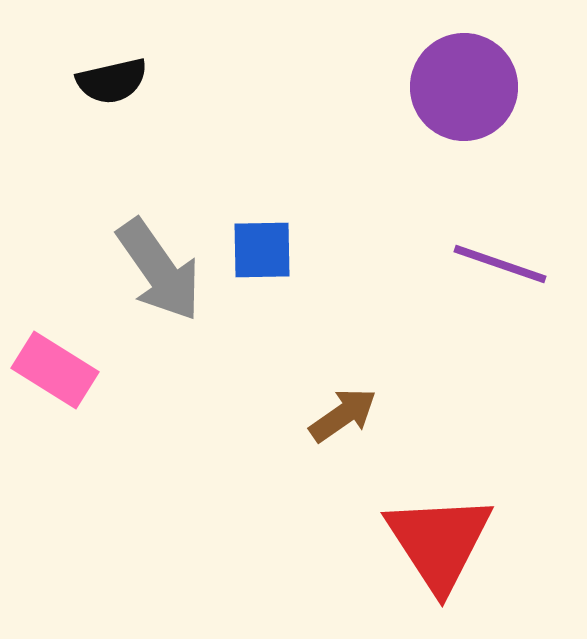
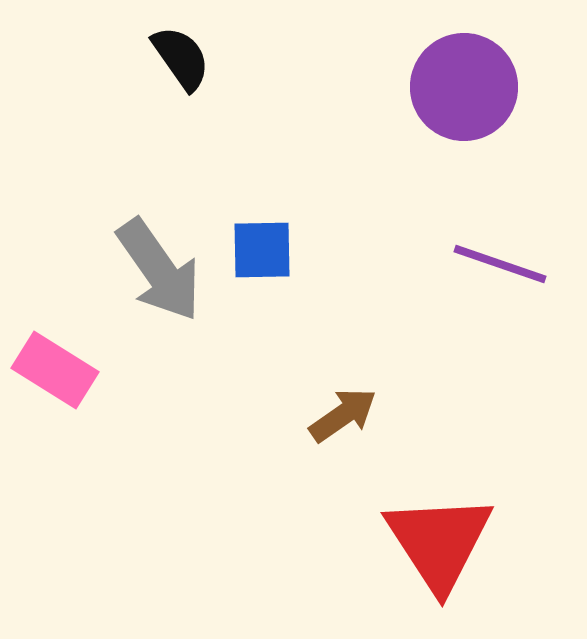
black semicircle: moved 69 px right, 23 px up; rotated 112 degrees counterclockwise
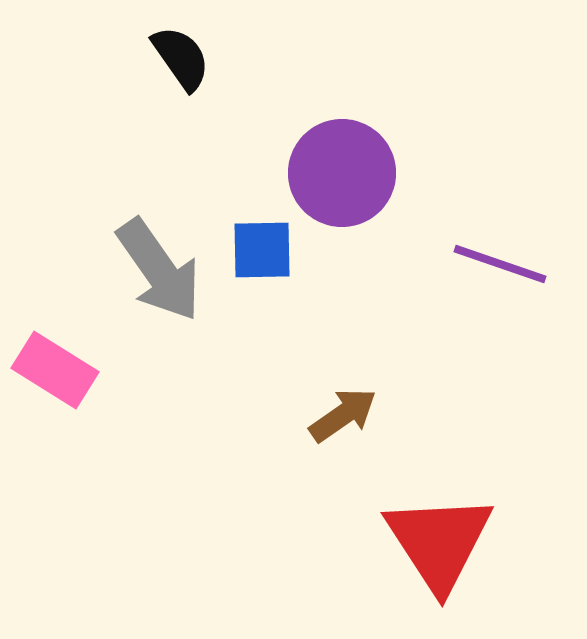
purple circle: moved 122 px left, 86 px down
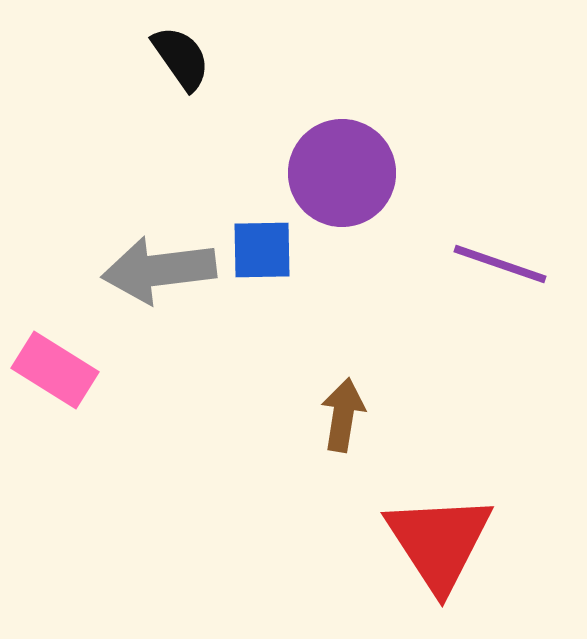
gray arrow: rotated 118 degrees clockwise
brown arrow: rotated 46 degrees counterclockwise
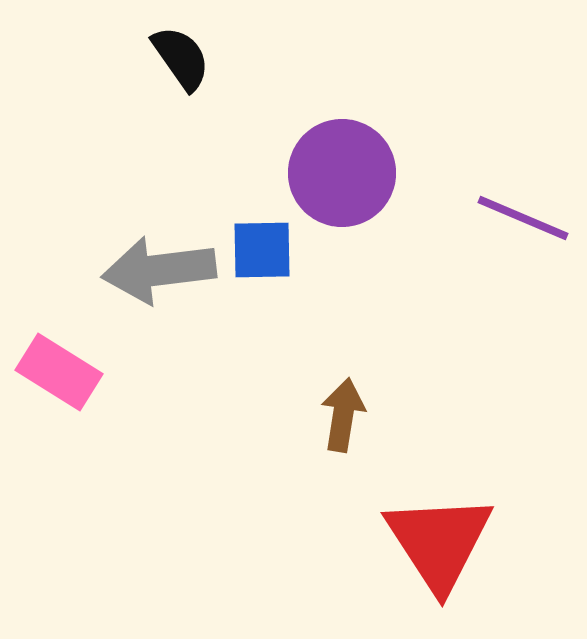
purple line: moved 23 px right, 46 px up; rotated 4 degrees clockwise
pink rectangle: moved 4 px right, 2 px down
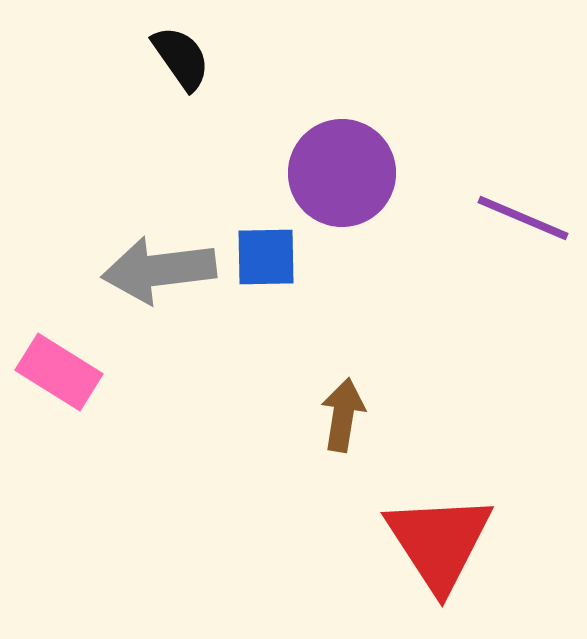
blue square: moved 4 px right, 7 px down
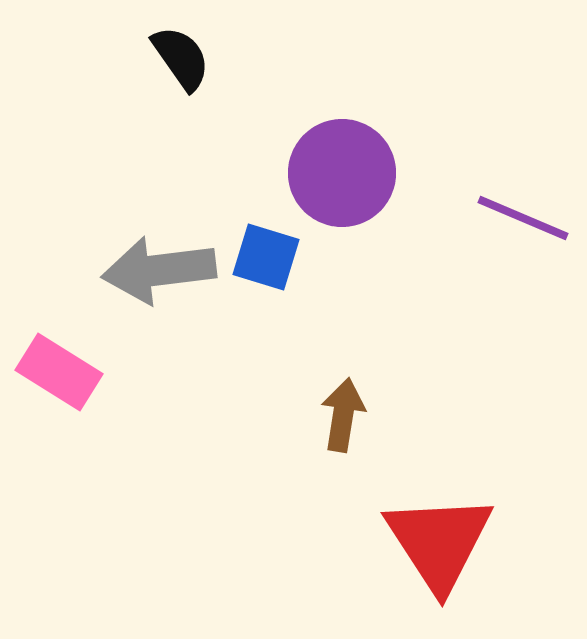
blue square: rotated 18 degrees clockwise
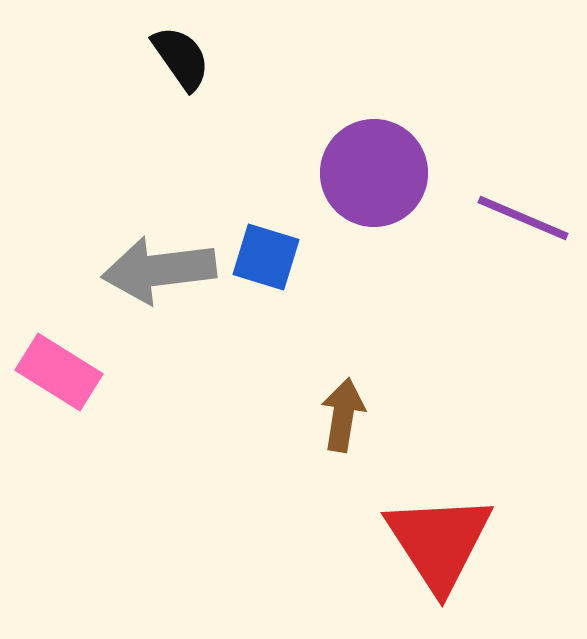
purple circle: moved 32 px right
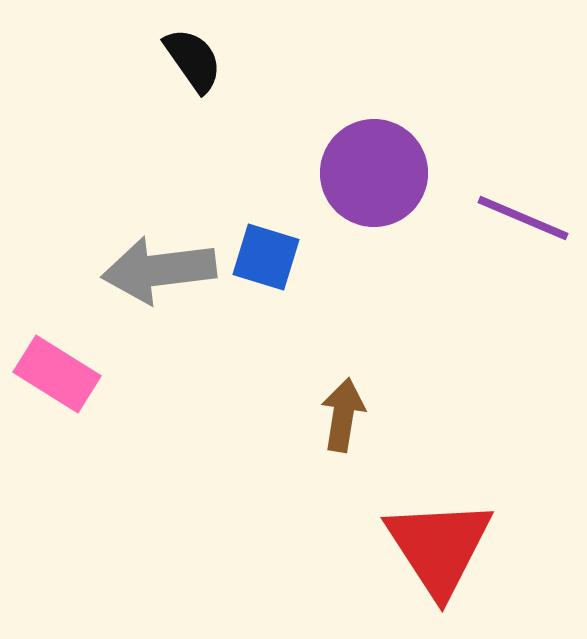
black semicircle: moved 12 px right, 2 px down
pink rectangle: moved 2 px left, 2 px down
red triangle: moved 5 px down
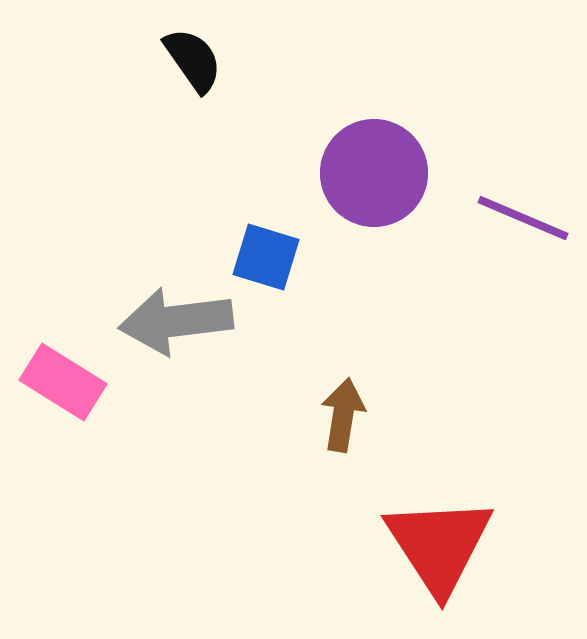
gray arrow: moved 17 px right, 51 px down
pink rectangle: moved 6 px right, 8 px down
red triangle: moved 2 px up
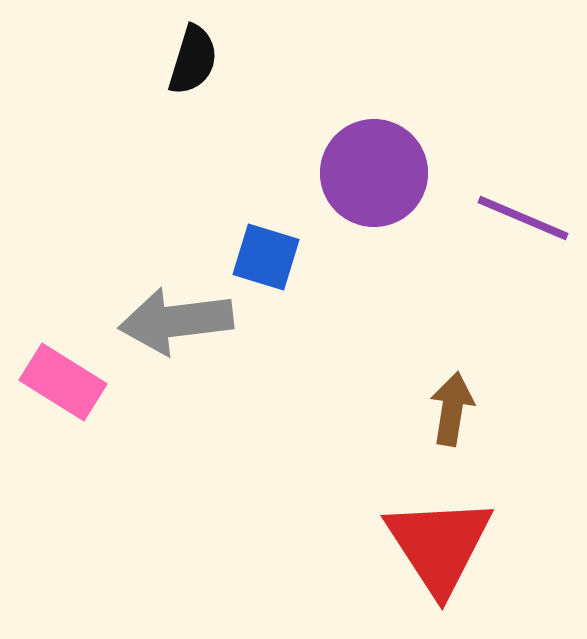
black semicircle: rotated 52 degrees clockwise
brown arrow: moved 109 px right, 6 px up
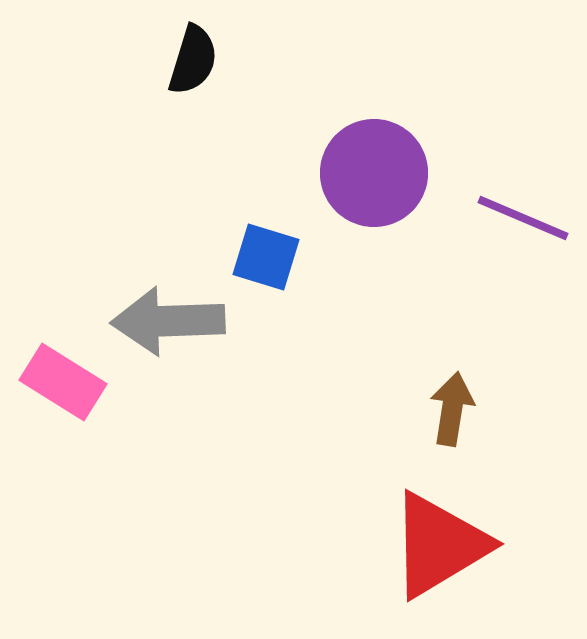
gray arrow: moved 8 px left; rotated 5 degrees clockwise
red triangle: rotated 32 degrees clockwise
